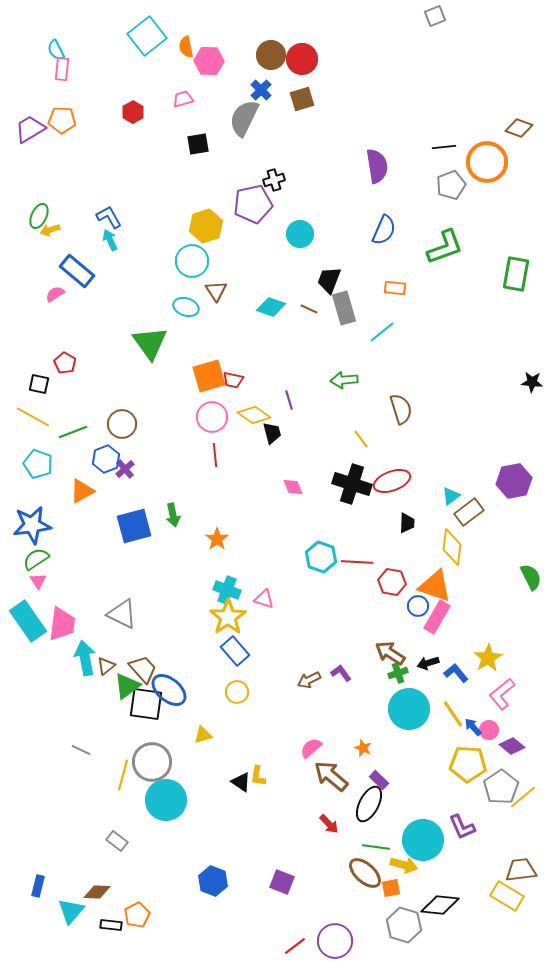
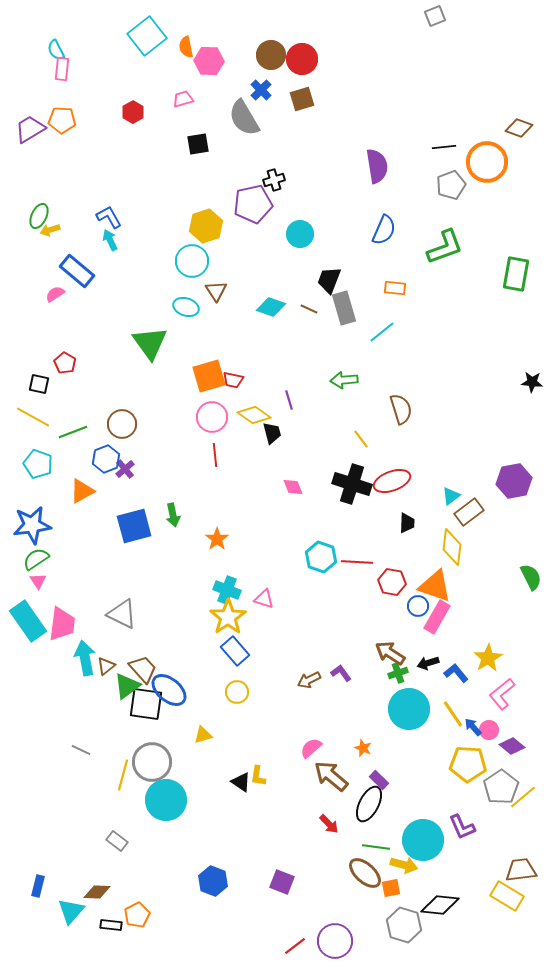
gray semicircle at (244, 118): rotated 57 degrees counterclockwise
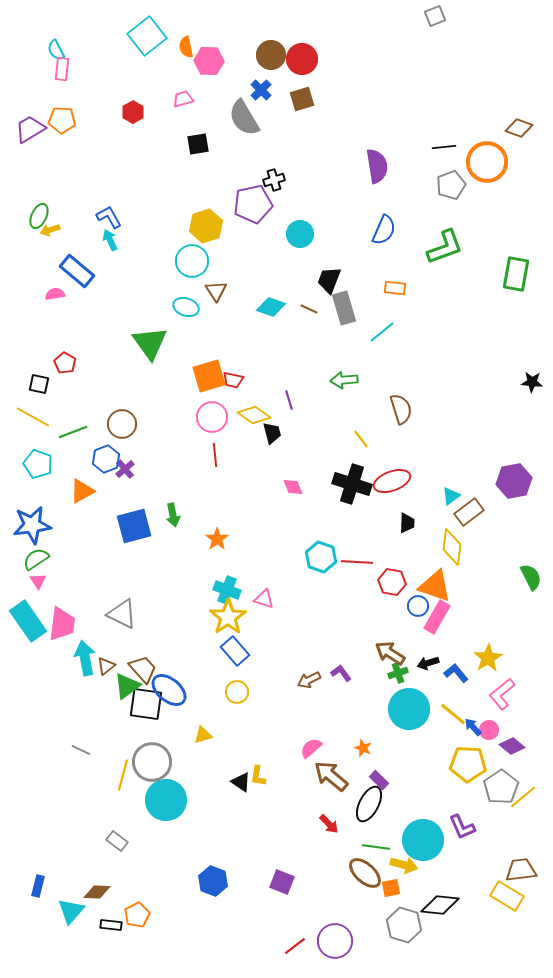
pink semicircle at (55, 294): rotated 24 degrees clockwise
yellow line at (453, 714): rotated 16 degrees counterclockwise
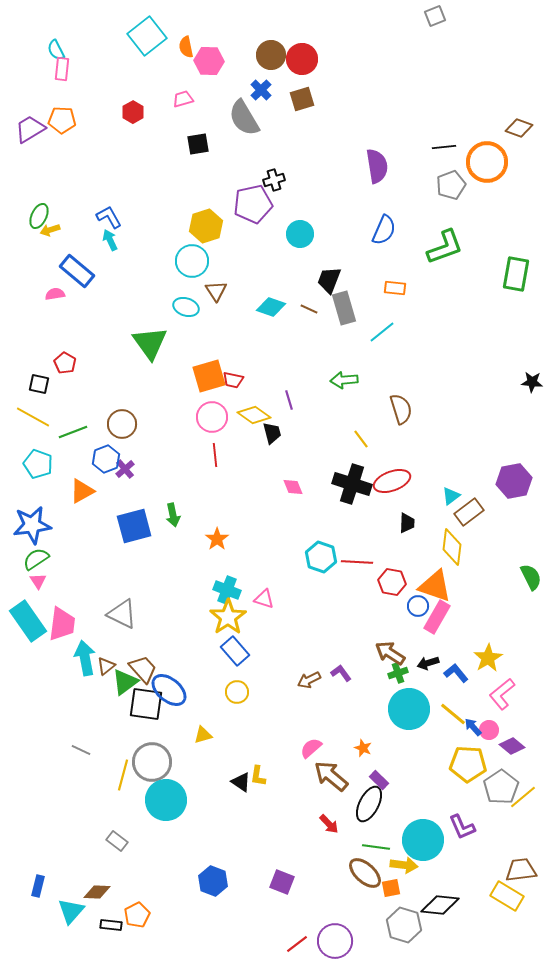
green triangle at (127, 686): moved 2 px left, 4 px up
yellow arrow at (404, 865): rotated 8 degrees counterclockwise
red line at (295, 946): moved 2 px right, 2 px up
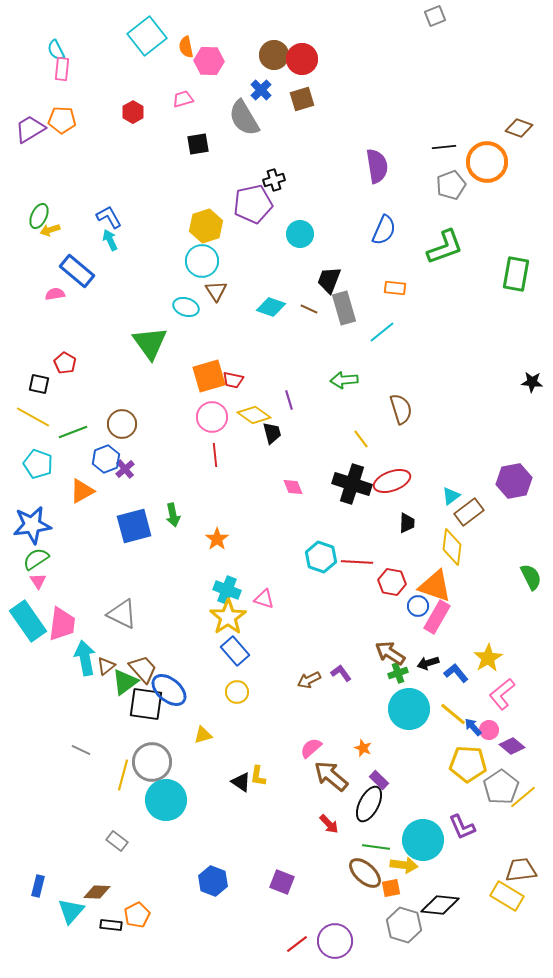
brown circle at (271, 55): moved 3 px right
cyan circle at (192, 261): moved 10 px right
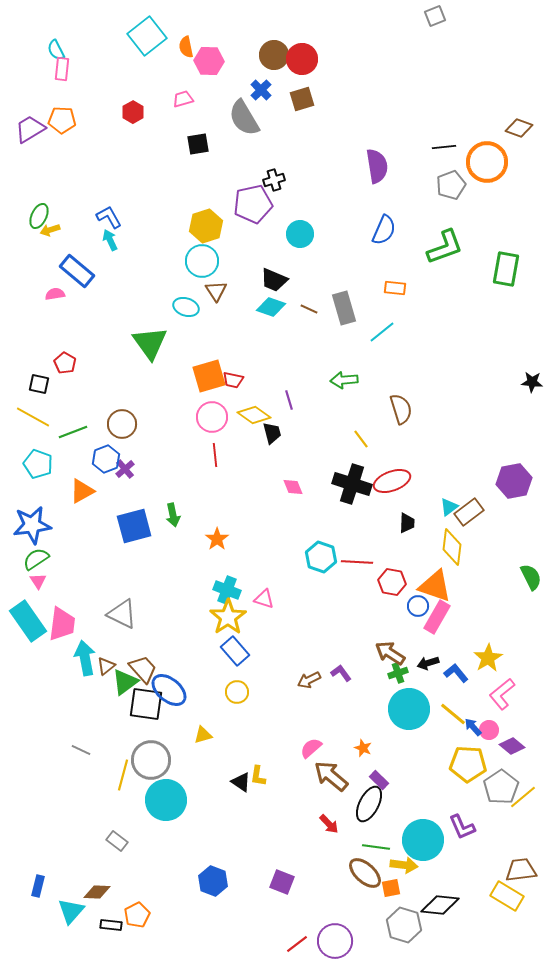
green rectangle at (516, 274): moved 10 px left, 5 px up
black trapezoid at (329, 280): moved 55 px left; rotated 88 degrees counterclockwise
cyan triangle at (451, 496): moved 2 px left, 11 px down
gray circle at (152, 762): moved 1 px left, 2 px up
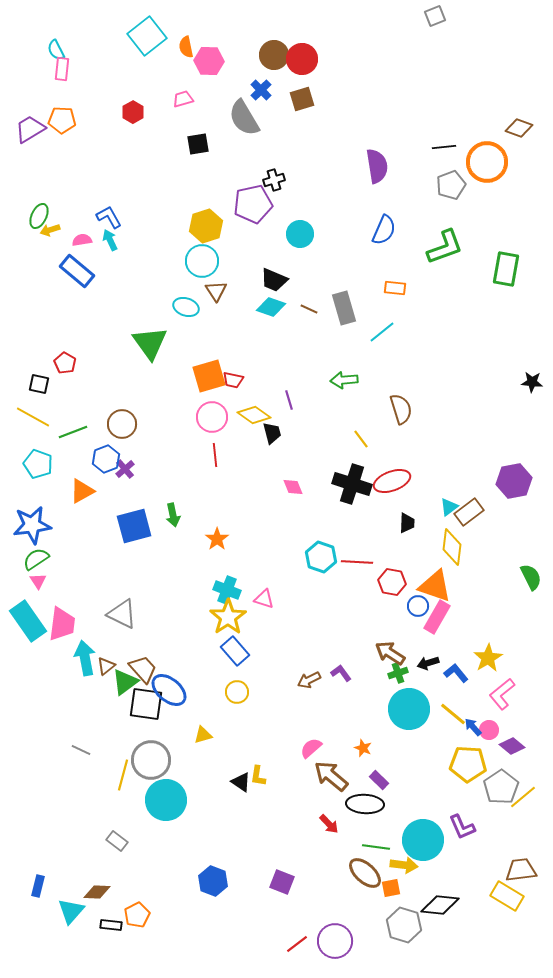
pink semicircle at (55, 294): moved 27 px right, 54 px up
black ellipse at (369, 804): moved 4 px left; rotated 66 degrees clockwise
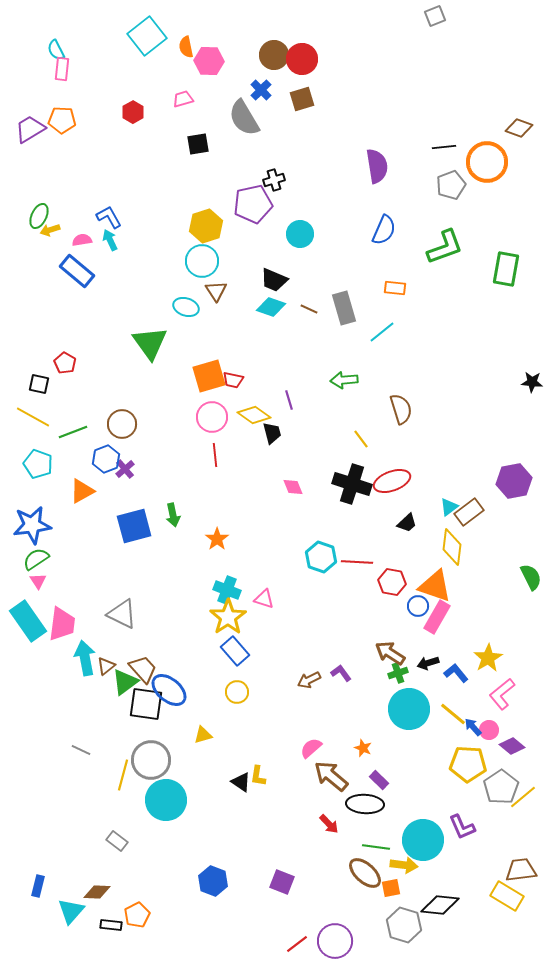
black trapezoid at (407, 523): rotated 45 degrees clockwise
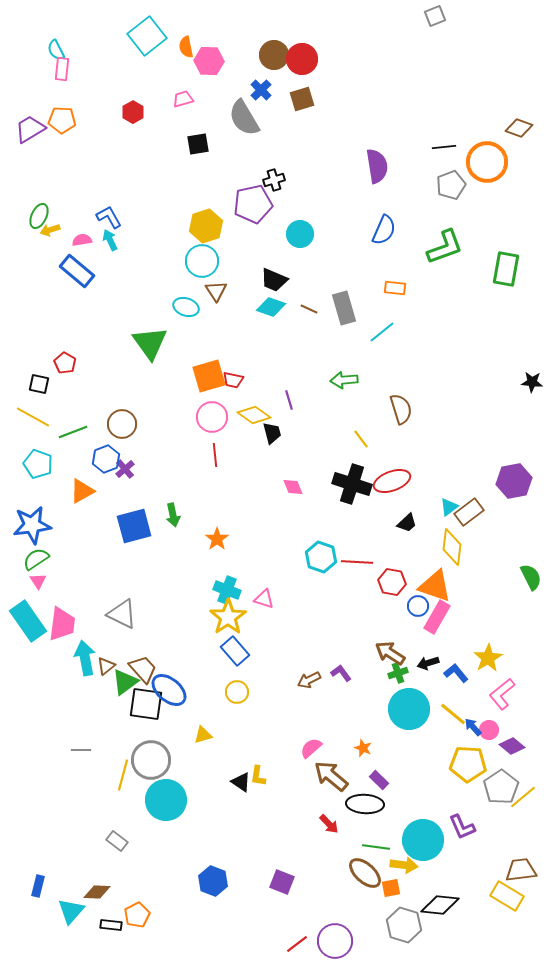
gray line at (81, 750): rotated 24 degrees counterclockwise
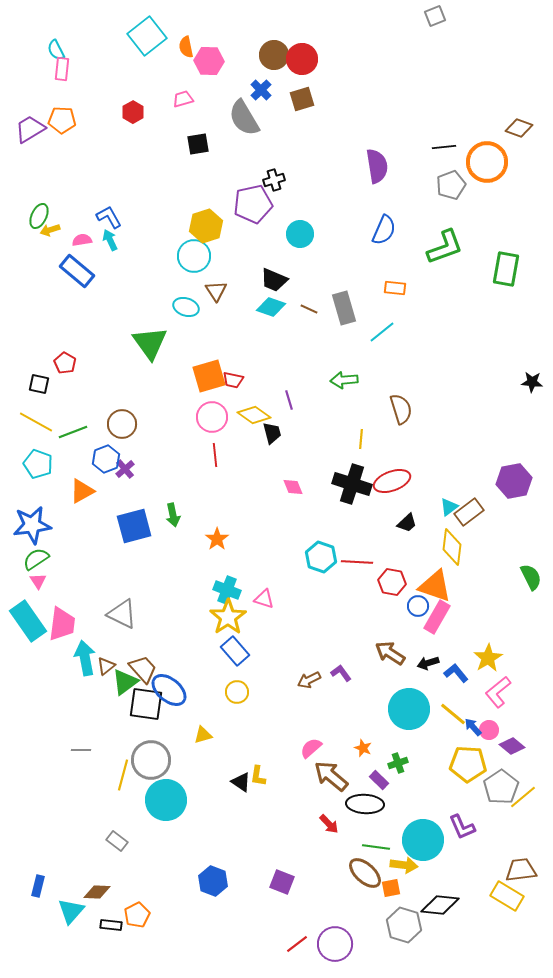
cyan circle at (202, 261): moved 8 px left, 5 px up
yellow line at (33, 417): moved 3 px right, 5 px down
yellow line at (361, 439): rotated 42 degrees clockwise
green cross at (398, 673): moved 90 px down
pink L-shape at (502, 694): moved 4 px left, 2 px up
purple circle at (335, 941): moved 3 px down
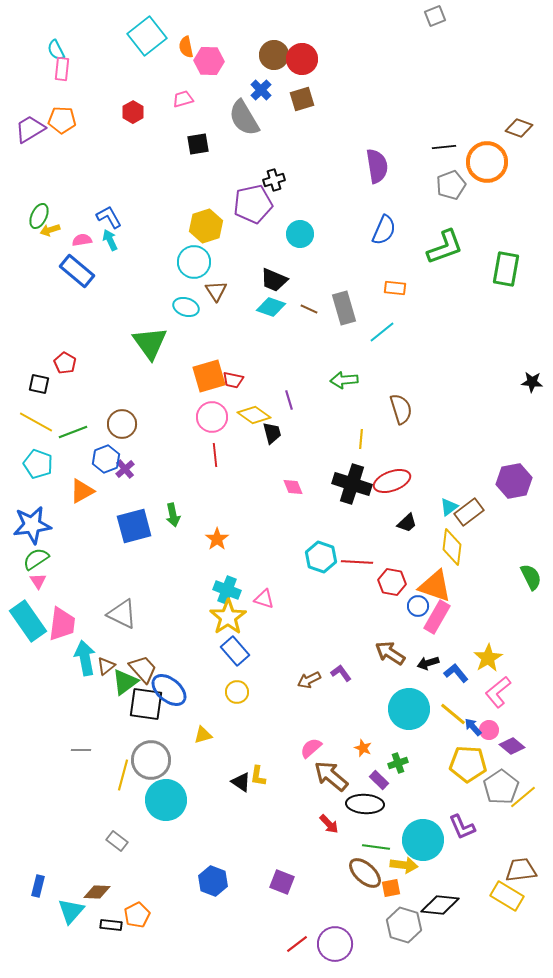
cyan circle at (194, 256): moved 6 px down
